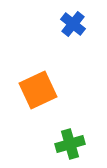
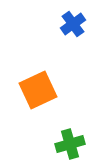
blue cross: rotated 15 degrees clockwise
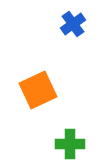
green cross: rotated 16 degrees clockwise
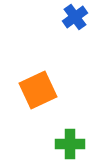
blue cross: moved 2 px right, 7 px up
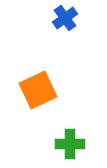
blue cross: moved 10 px left, 1 px down
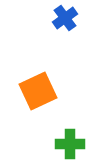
orange square: moved 1 px down
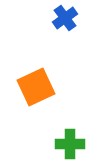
orange square: moved 2 px left, 4 px up
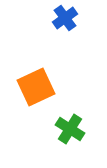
green cross: moved 15 px up; rotated 32 degrees clockwise
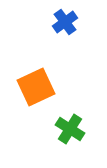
blue cross: moved 4 px down
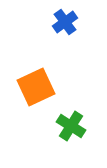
green cross: moved 1 px right, 3 px up
